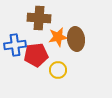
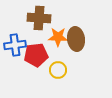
orange star: rotated 12 degrees clockwise
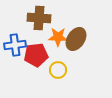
brown ellipse: rotated 40 degrees clockwise
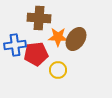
red pentagon: moved 1 px up
